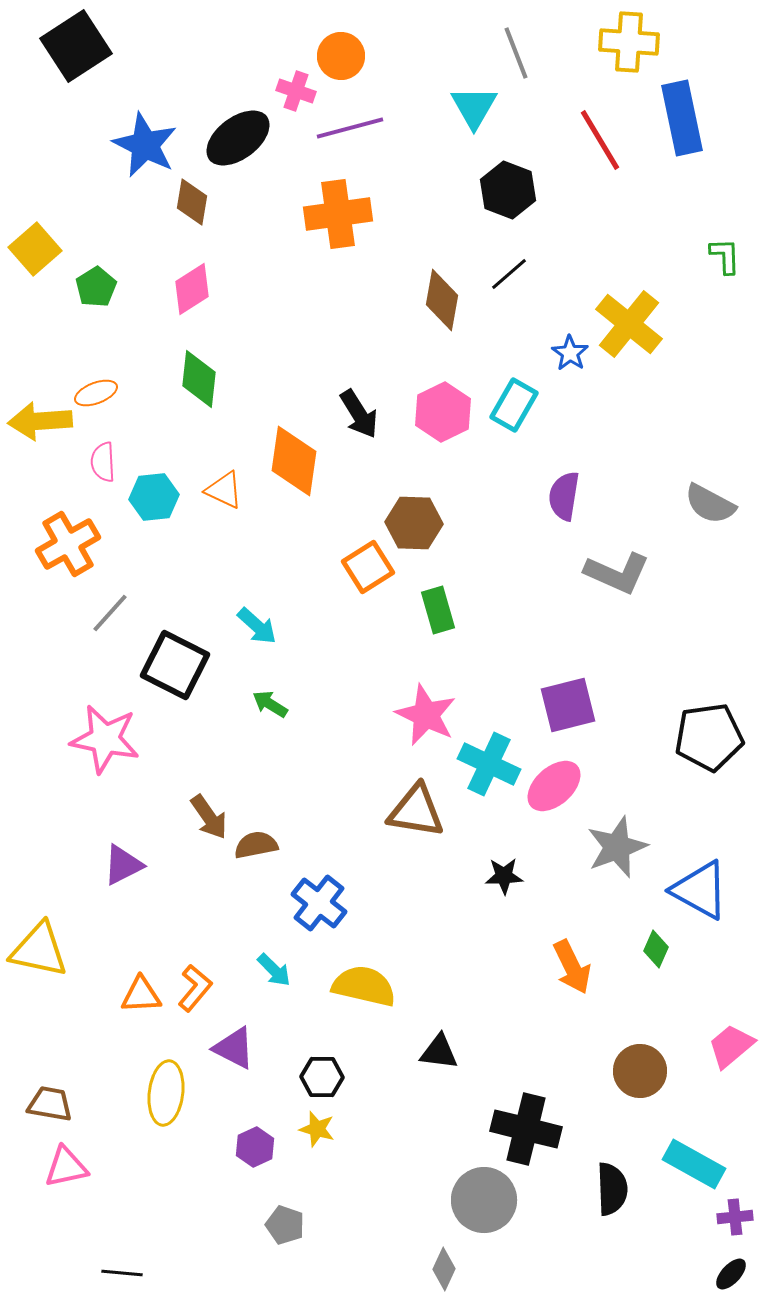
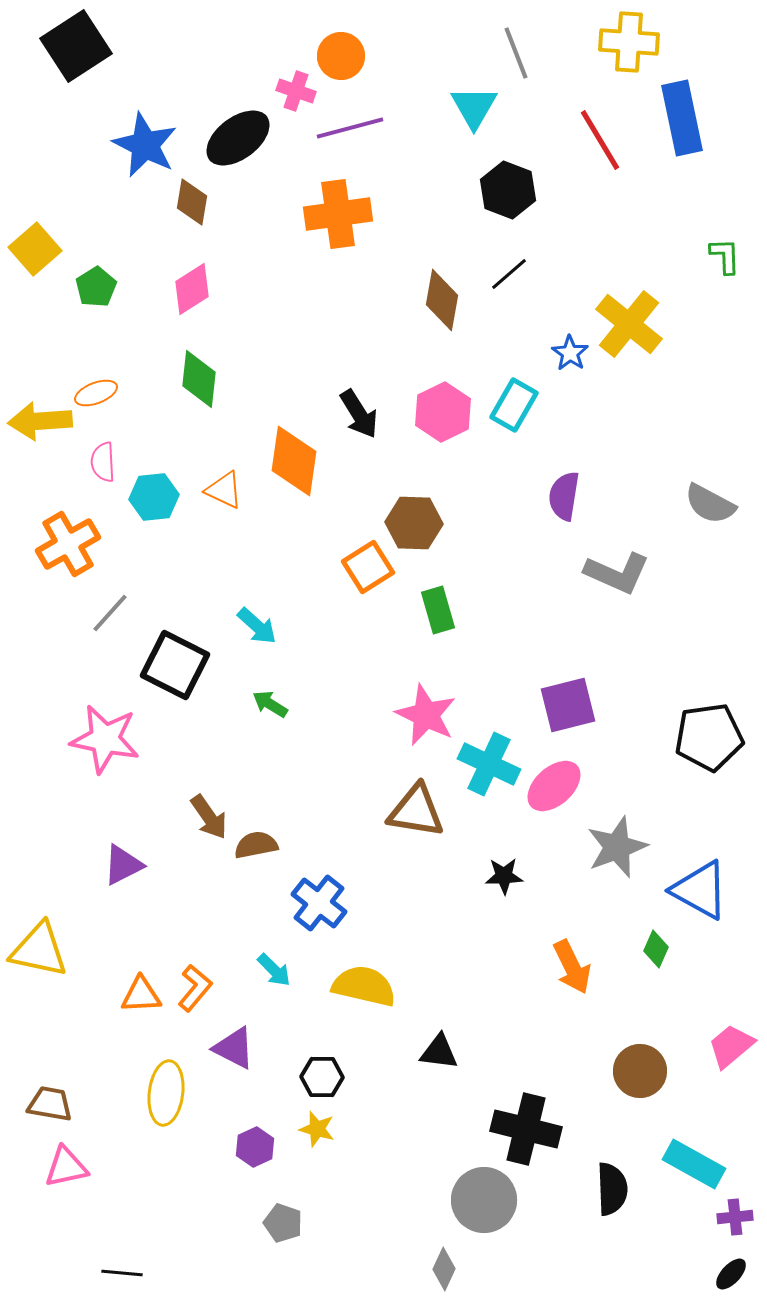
gray pentagon at (285, 1225): moved 2 px left, 2 px up
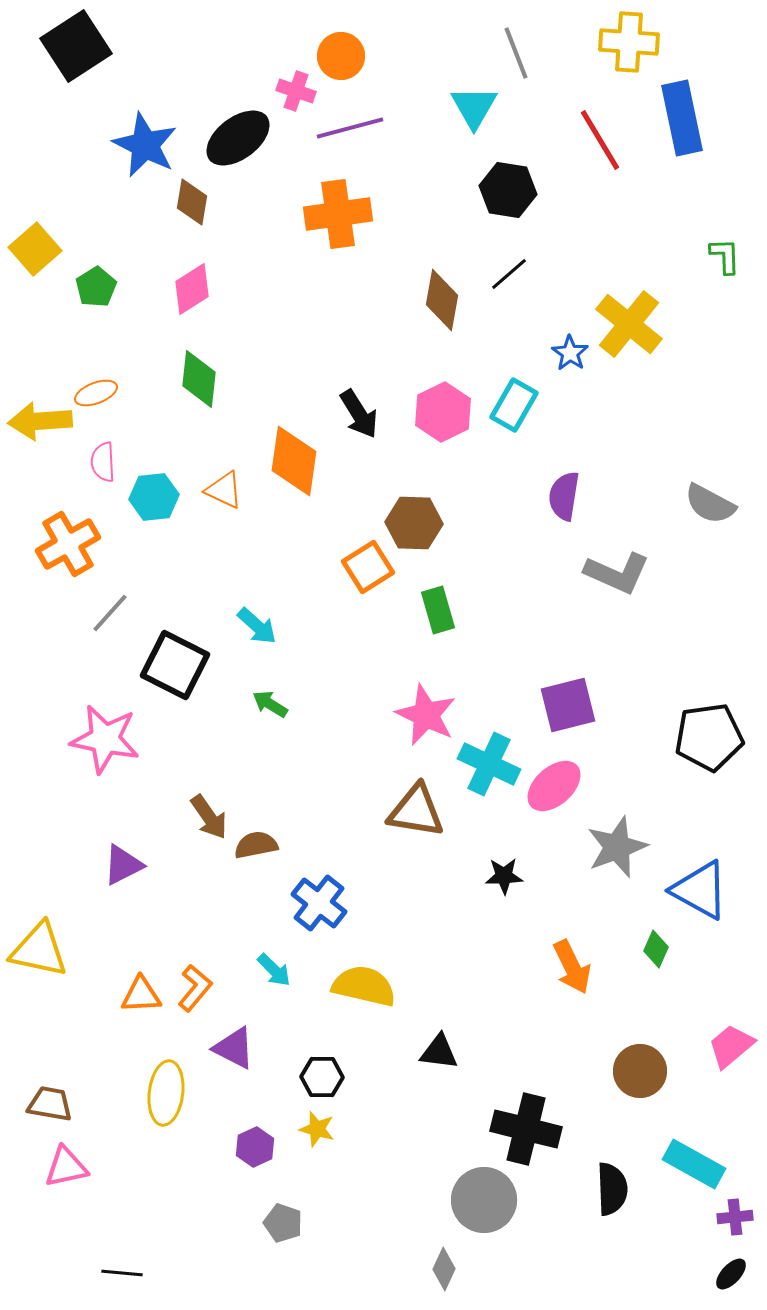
black hexagon at (508, 190): rotated 12 degrees counterclockwise
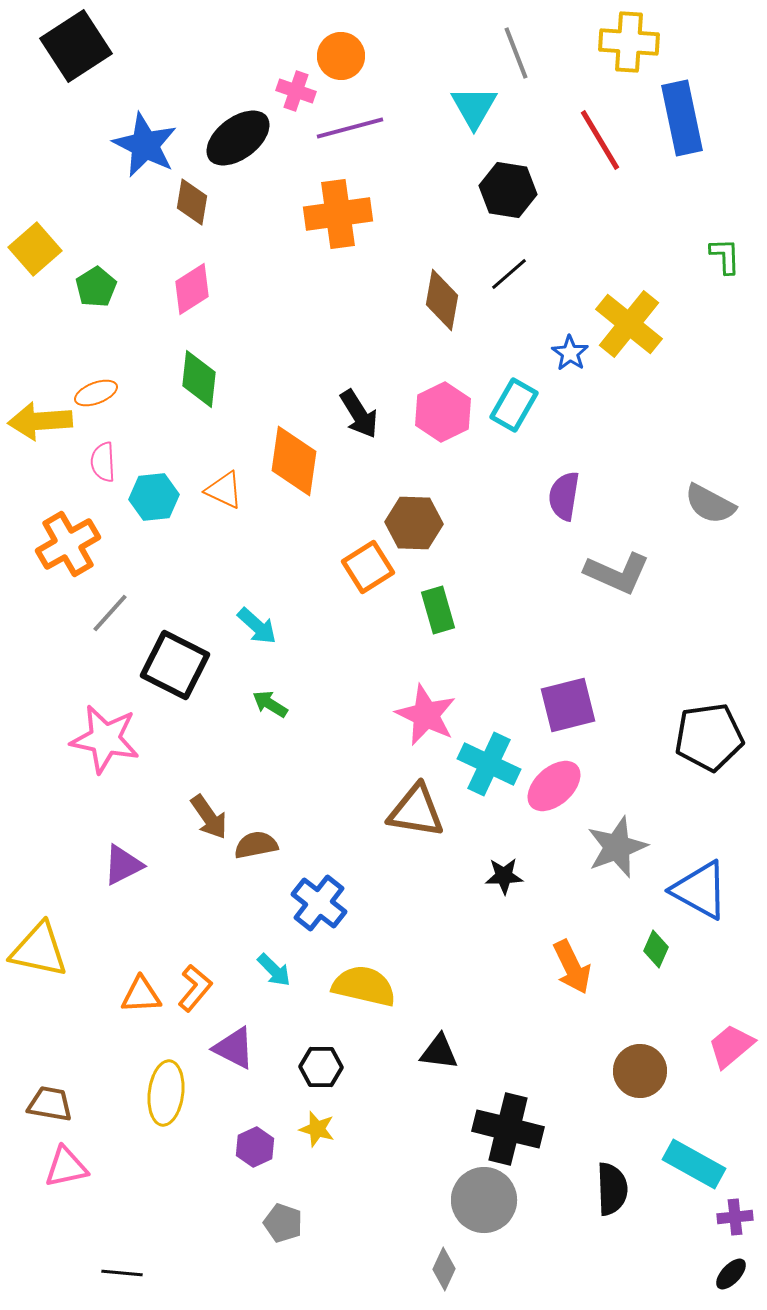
black hexagon at (322, 1077): moved 1 px left, 10 px up
black cross at (526, 1129): moved 18 px left
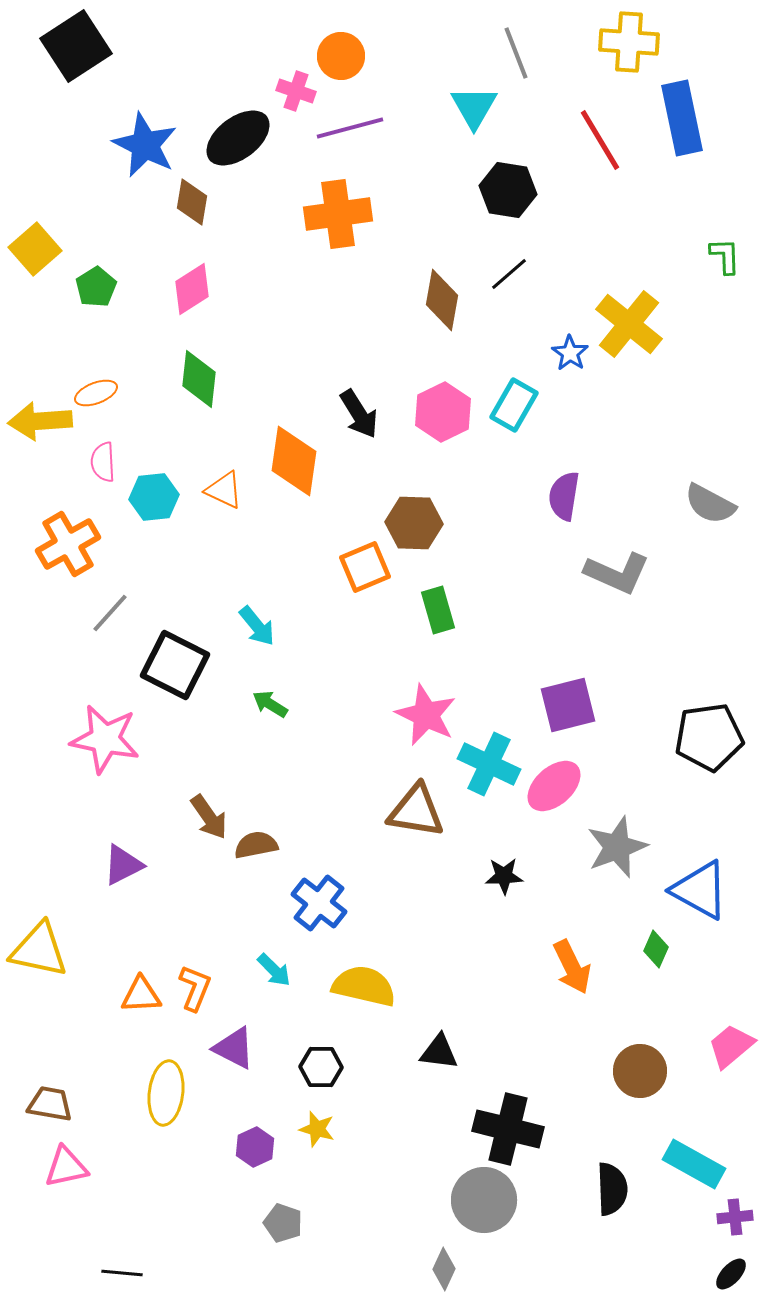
orange square at (368, 567): moved 3 px left; rotated 9 degrees clockwise
cyan arrow at (257, 626): rotated 9 degrees clockwise
orange L-shape at (195, 988): rotated 18 degrees counterclockwise
